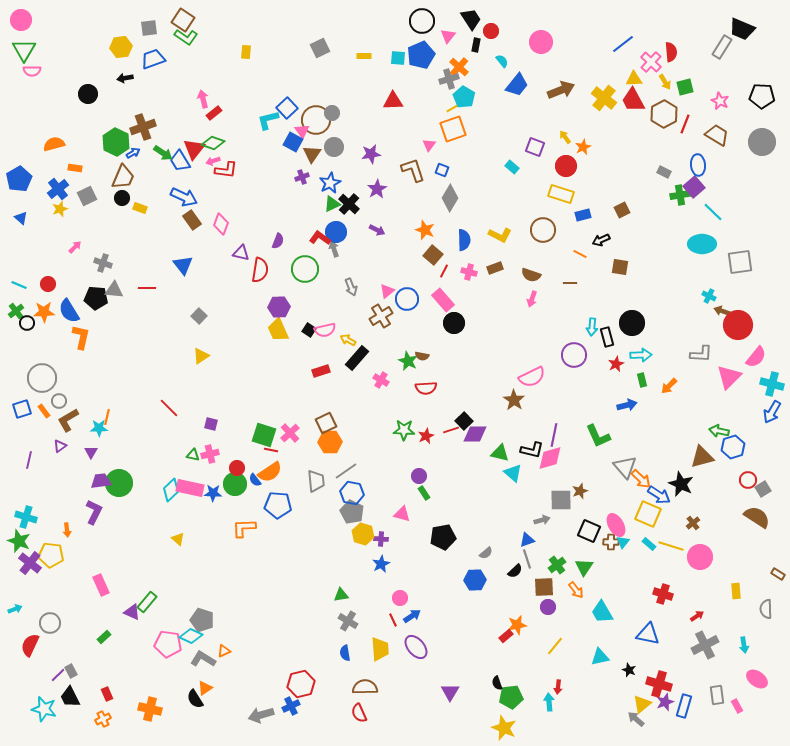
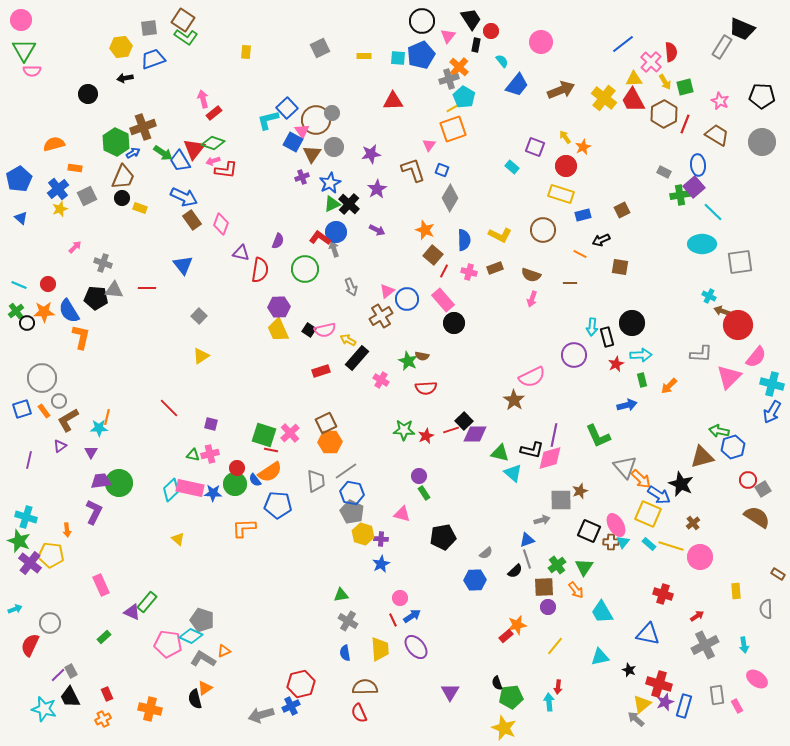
black semicircle at (195, 699): rotated 18 degrees clockwise
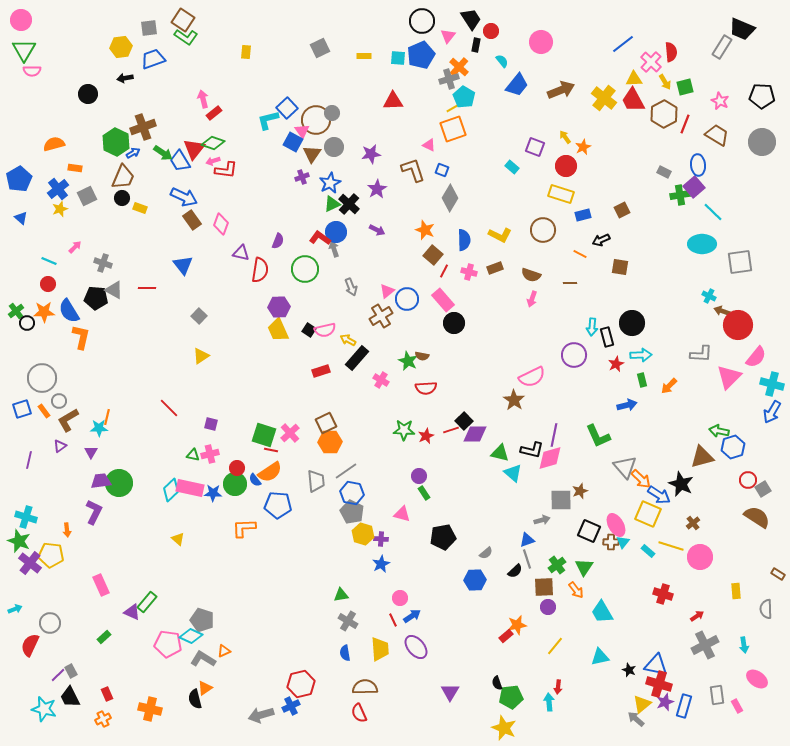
pink triangle at (429, 145): rotated 40 degrees counterclockwise
cyan line at (19, 285): moved 30 px right, 24 px up
gray triangle at (114, 290): rotated 24 degrees clockwise
cyan rectangle at (649, 544): moved 1 px left, 7 px down
blue triangle at (648, 634): moved 8 px right, 31 px down
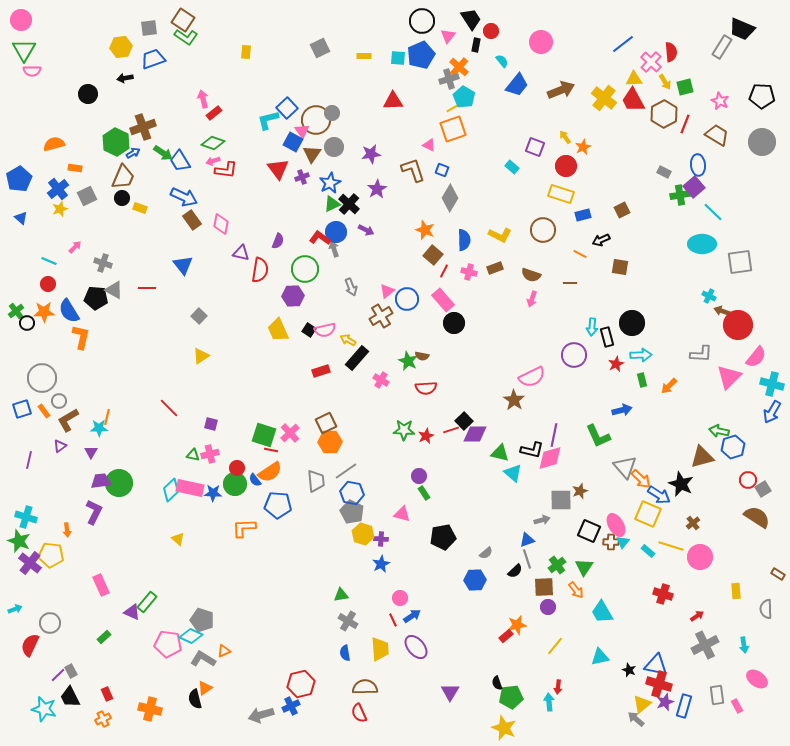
red triangle at (194, 149): moved 84 px right, 20 px down; rotated 15 degrees counterclockwise
pink diamond at (221, 224): rotated 10 degrees counterclockwise
purple arrow at (377, 230): moved 11 px left
purple hexagon at (279, 307): moved 14 px right, 11 px up
blue arrow at (627, 405): moved 5 px left, 5 px down
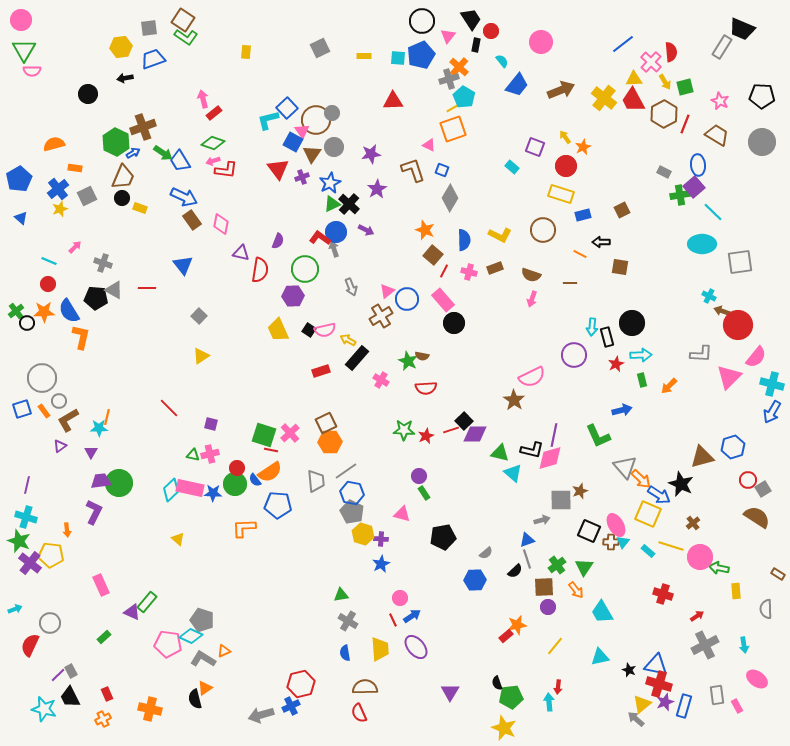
black arrow at (601, 240): moved 2 px down; rotated 24 degrees clockwise
green arrow at (719, 431): moved 137 px down
purple line at (29, 460): moved 2 px left, 25 px down
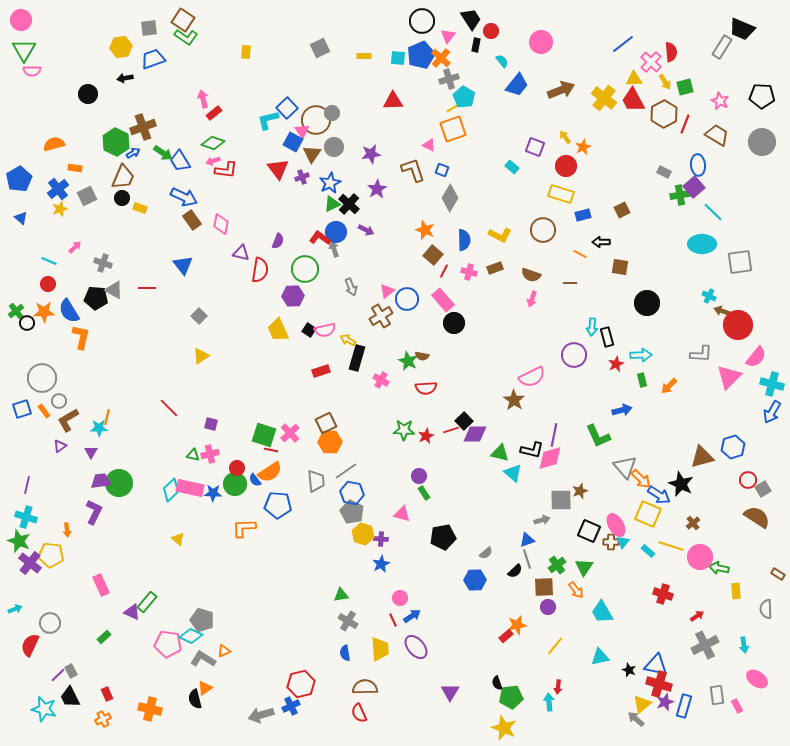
orange cross at (459, 67): moved 18 px left, 9 px up
black circle at (632, 323): moved 15 px right, 20 px up
black rectangle at (357, 358): rotated 25 degrees counterclockwise
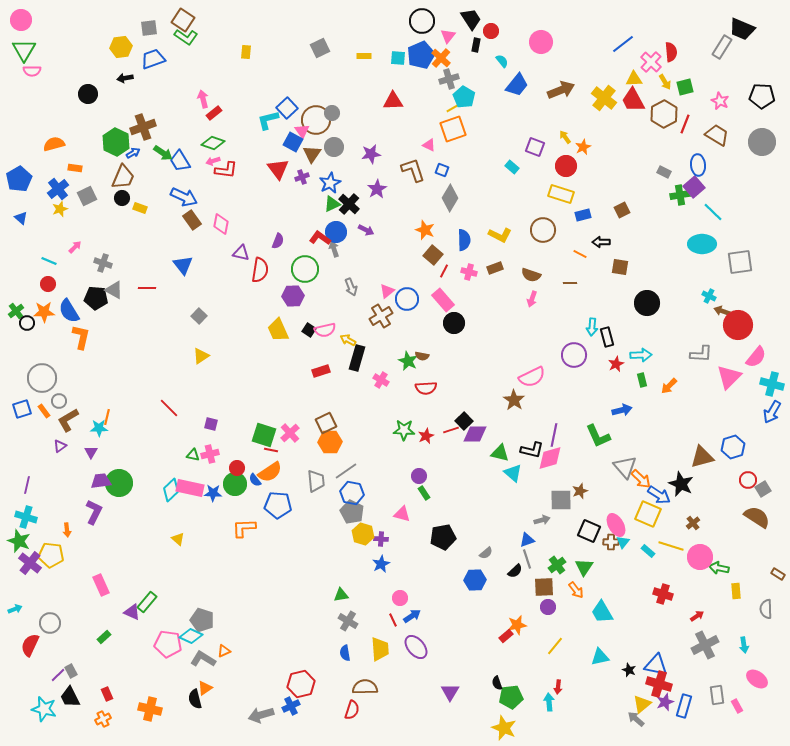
red semicircle at (359, 713): moved 7 px left, 3 px up; rotated 138 degrees counterclockwise
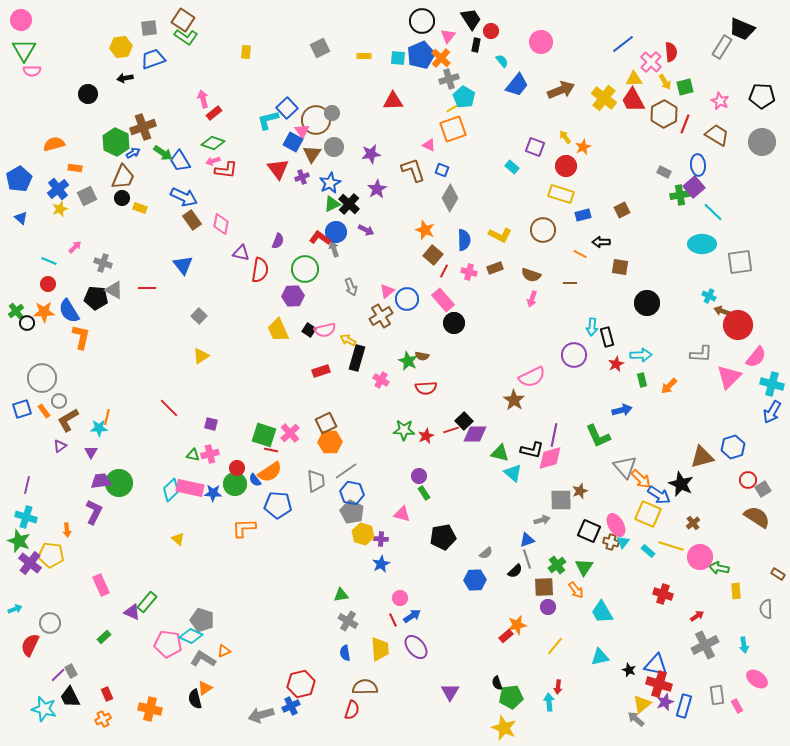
brown cross at (611, 542): rotated 14 degrees clockwise
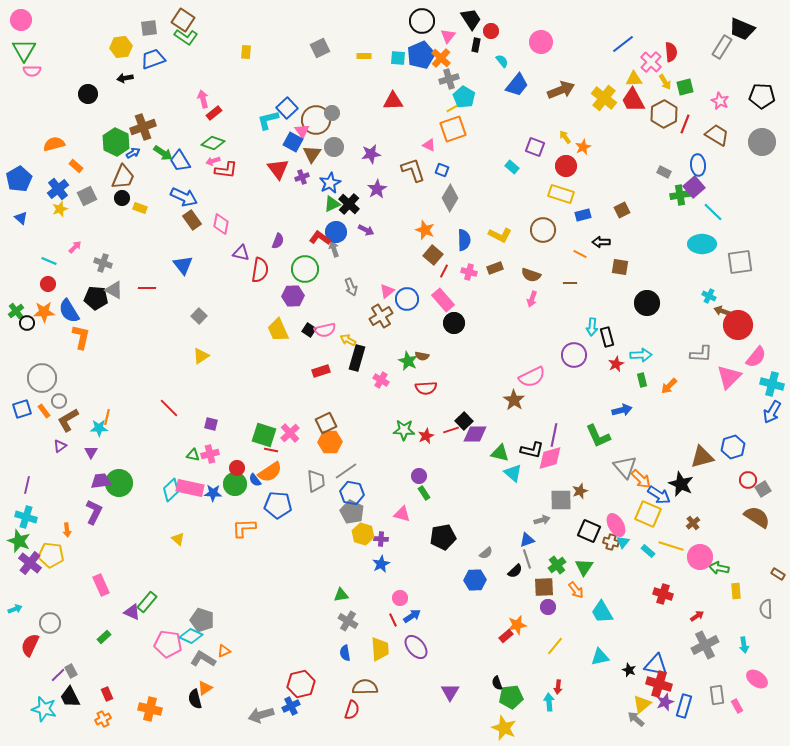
orange rectangle at (75, 168): moved 1 px right, 2 px up; rotated 32 degrees clockwise
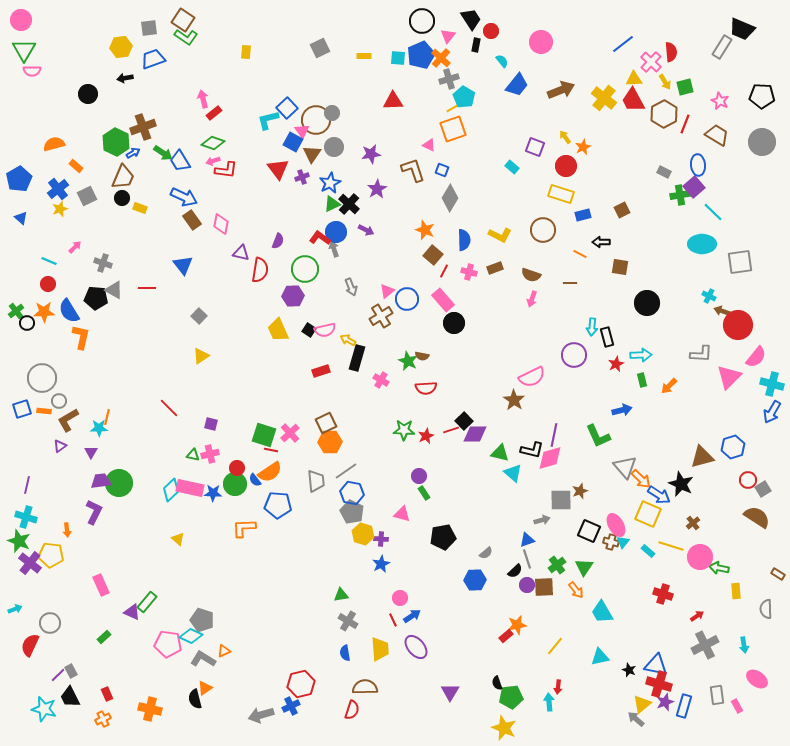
orange rectangle at (44, 411): rotated 48 degrees counterclockwise
purple circle at (548, 607): moved 21 px left, 22 px up
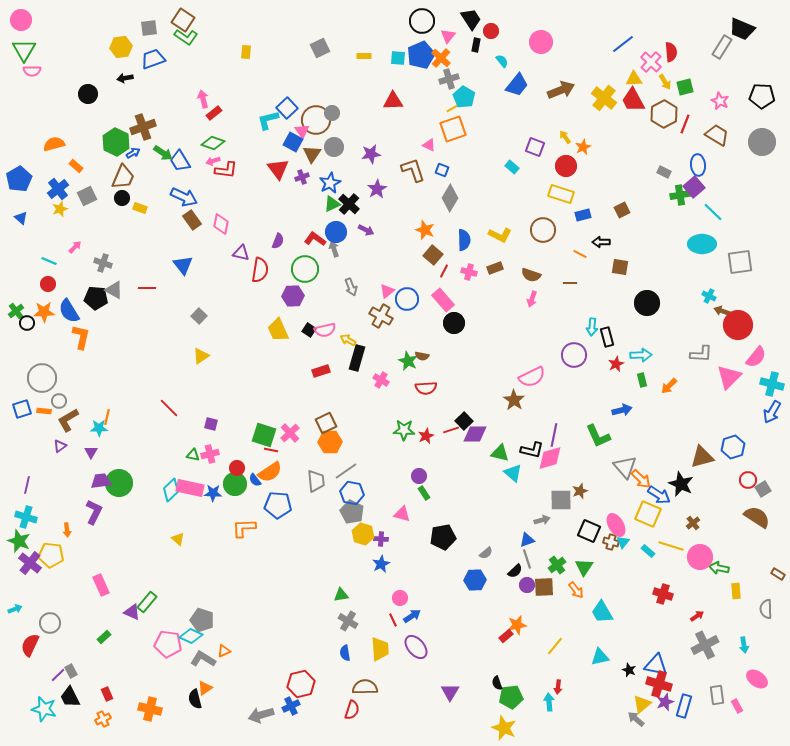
red L-shape at (320, 238): moved 5 px left, 1 px down
brown cross at (381, 316): rotated 30 degrees counterclockwise
